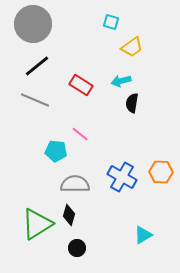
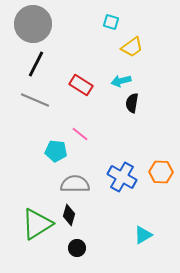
black line: moved 1 px left, 2 px up; rotated 24 degrees counterclockwise
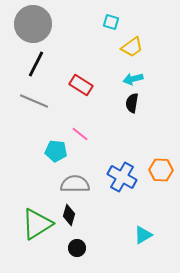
cyan arrow: moved 12 px right, 2 px up
gray line: moved 1 px left, 1 px down
orange hexagon: moved 2 px up
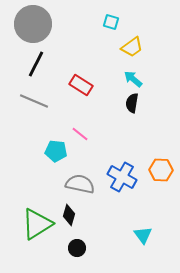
cyan arrow: rotated 54 degrees clockwise
gray semicircle: moved 5 px right; rotated 12 degrees clockwise
cyan triangle: rotated 36 degrees counterclockwise
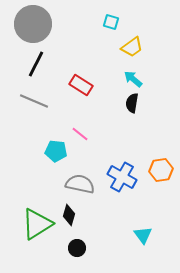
orange hexagon: rotated 10 degrees counterclockwise
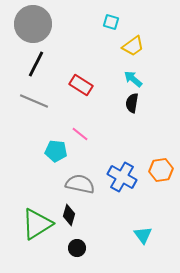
yellow trapezoid: moved 1 px right, 1 px up
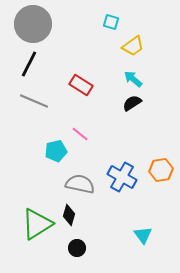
black line: moved 7 px left
black semicircle: rotated 48 degrees clockwise
cyan pentagon: rotated 20 degrees counterclockwise
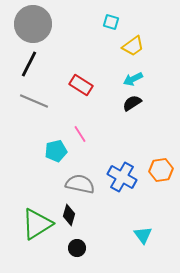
cyan arrow: rotated 66 degrees counterclockwise
pink line: rotated 18 degrees clockwise
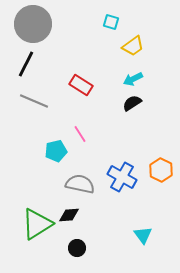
black line: moved 3 px left
orange hexagon: rotated 25 degrees counterclockwise
black diamond: rotated 70 degrees clockwise
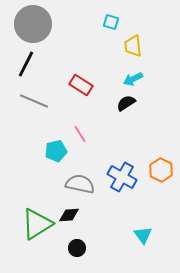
yellow trapezoid: rotated 120 degrees clockwise
black semicircle: moved 6 px left
